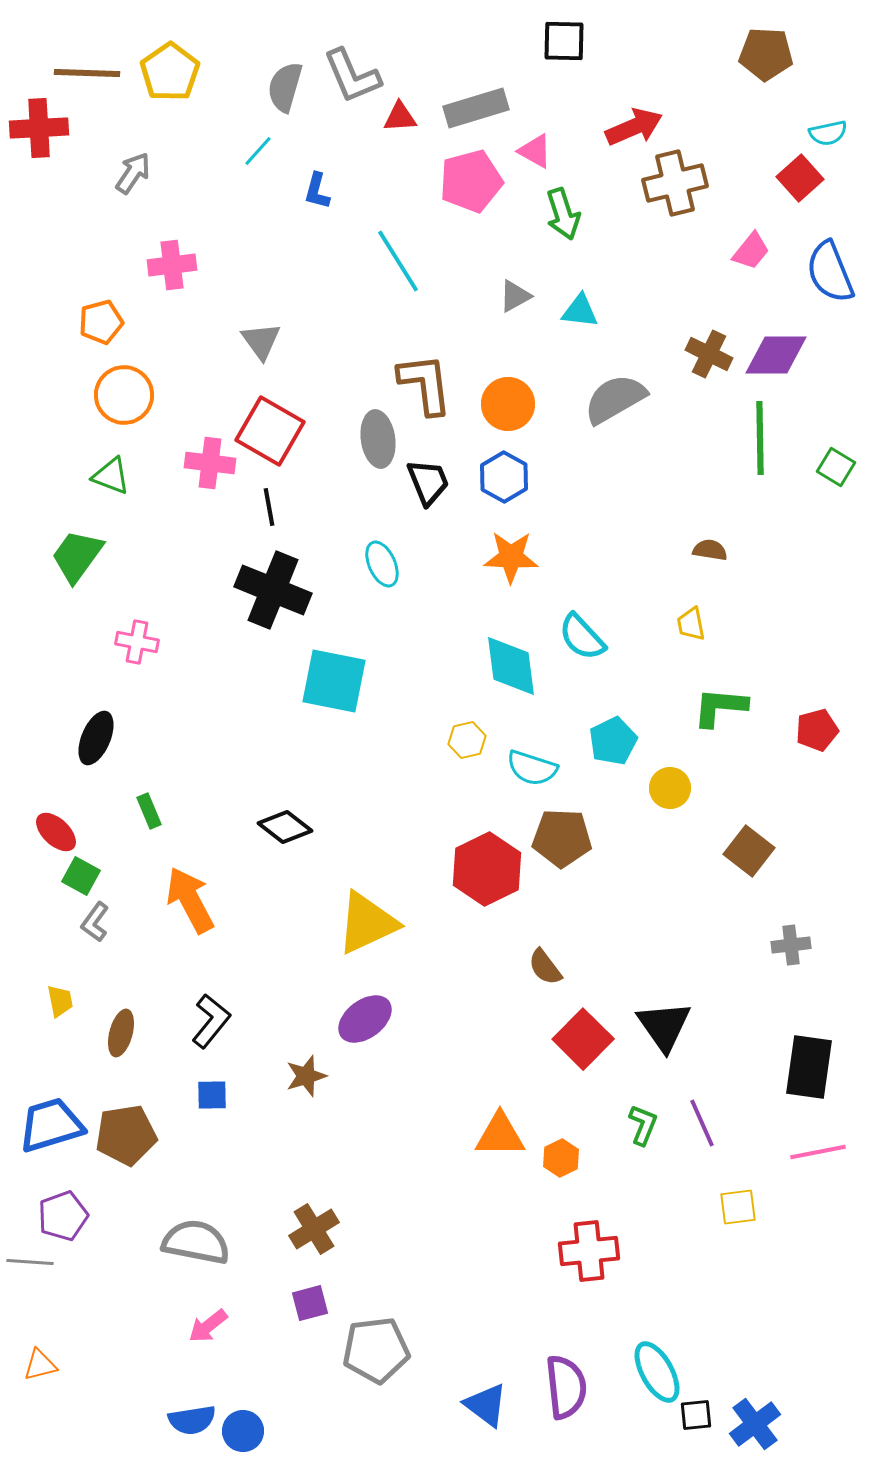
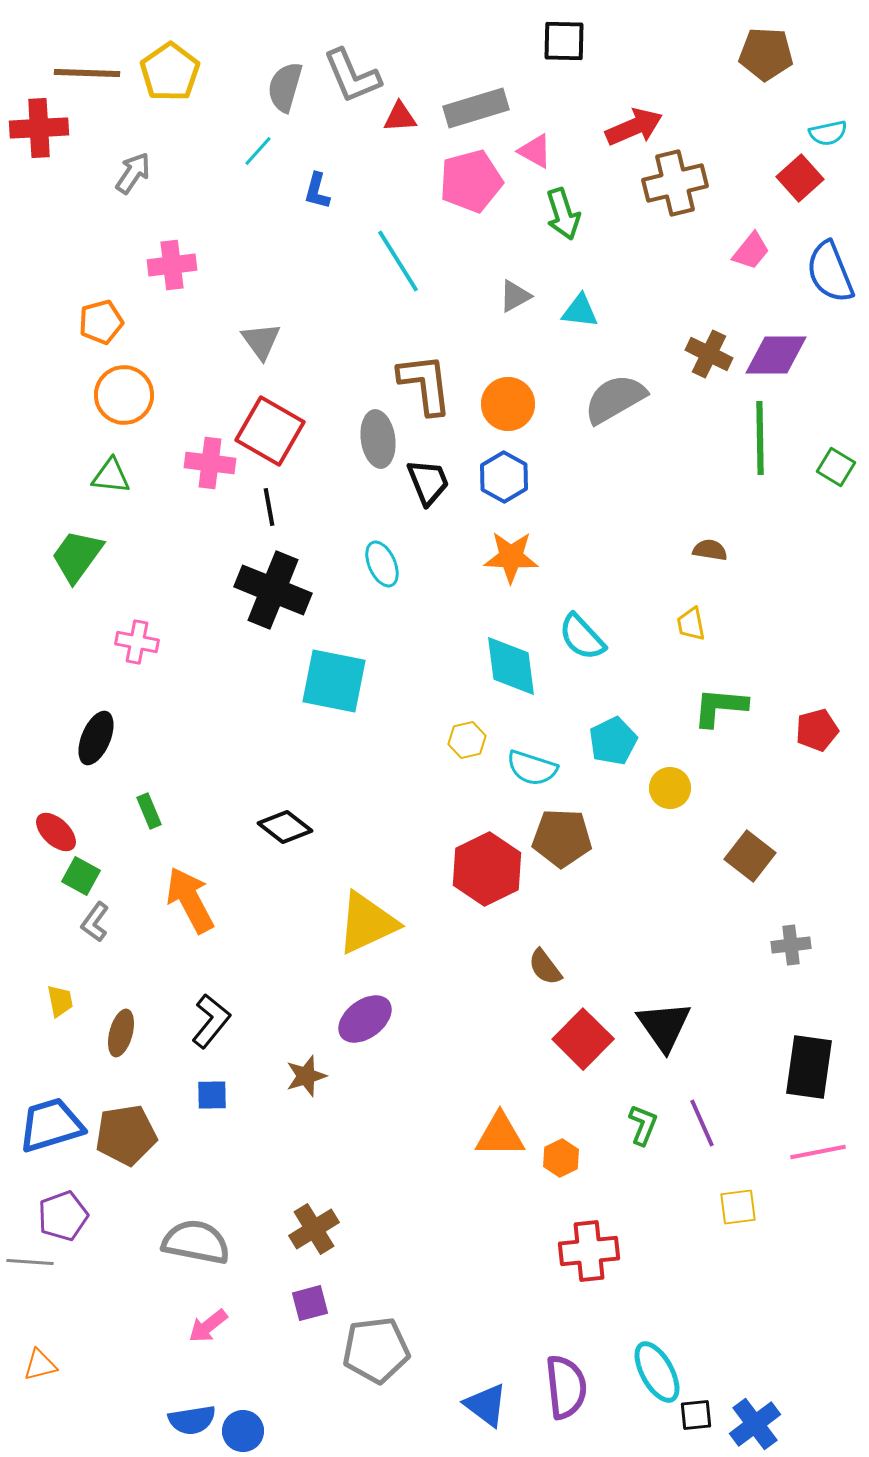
green triangle at (111, 476): rotated 15 degrees counterclockwise
brown square at (749, 851): moved 1 px right, 5 px down
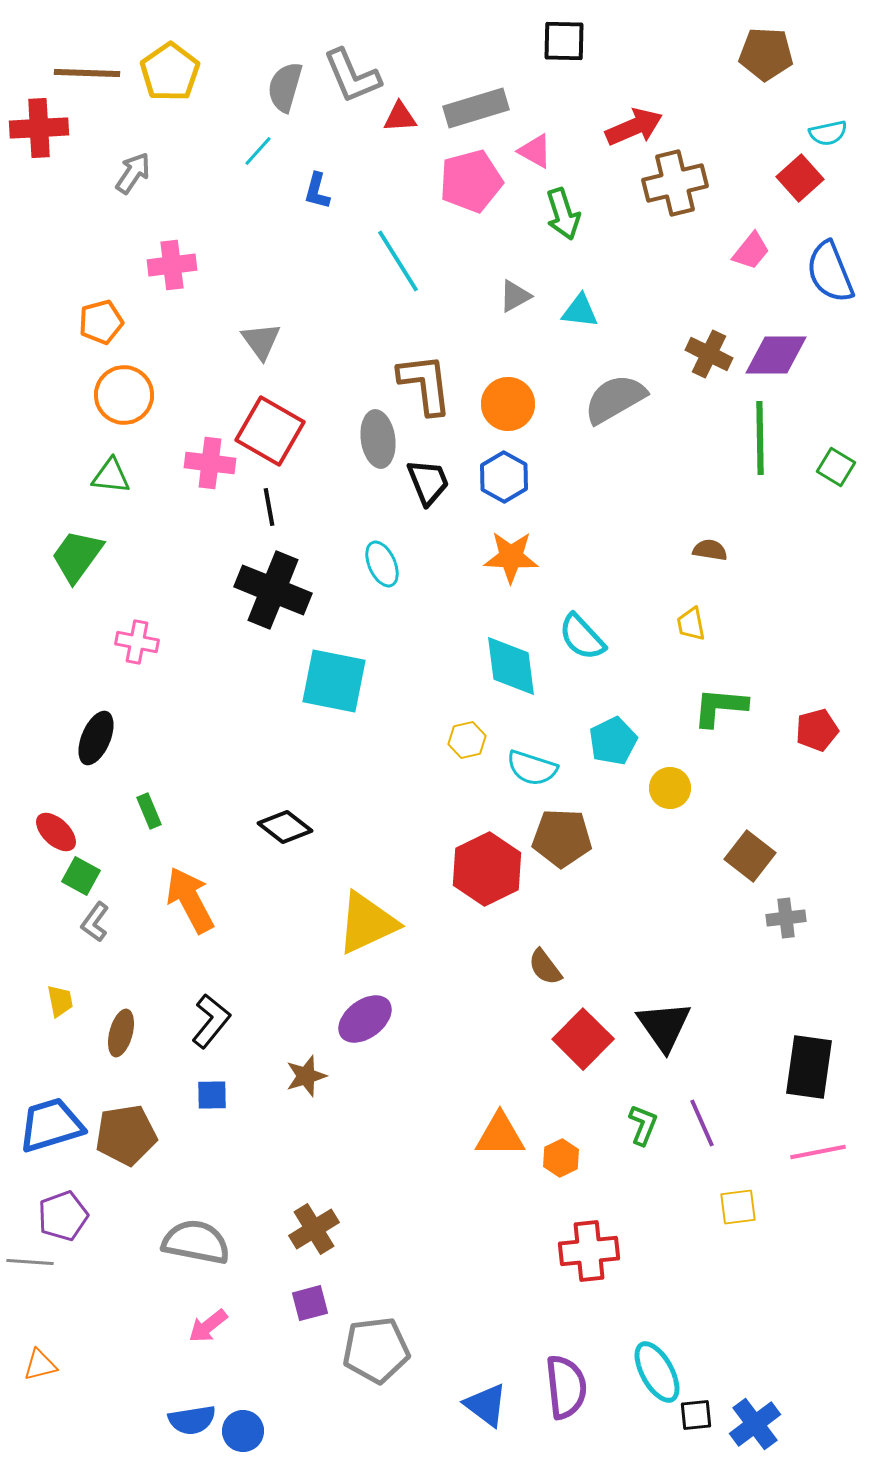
gray cross at (791, 945): moved 5 px left, 27 px up
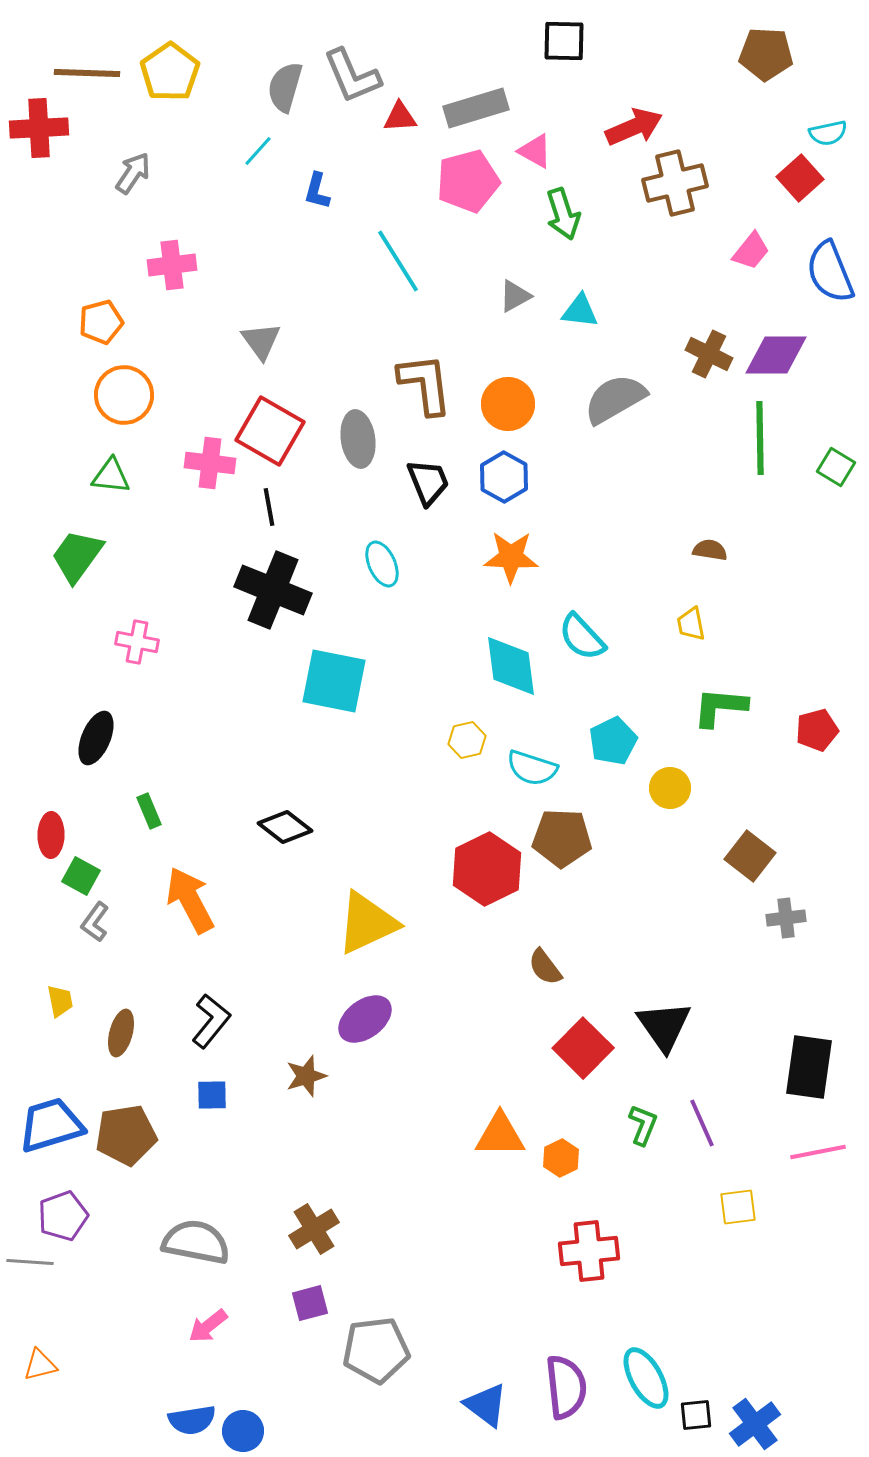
pink pentagon at (471, 181): moved 3 px left
gray ellipse at (378, 439): moved 20 px left
red ellipse at (56, 832): moved 5 px left, 3 px down; rotated 48 degrees clockwise
red square at (583, 1039): moved 9 px down
cyan ellipse at (657, 1372): moved 11 px left, 6 px down
